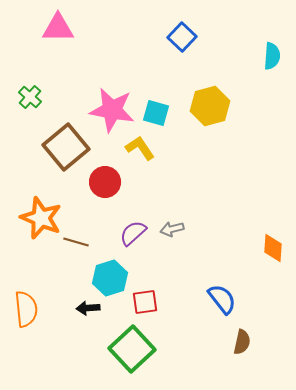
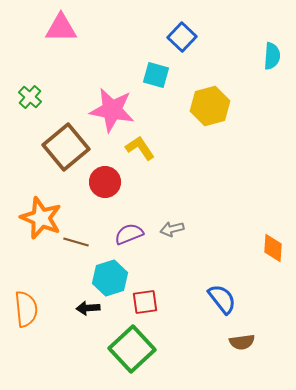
pink triangle: moved 3 px right
cyan square: moved 38 px up
purple semicircle: moved 4 px left, 1 px down; rotated 20 degrees clockwise
brown semicircle: rotated 70 degrees clockwise
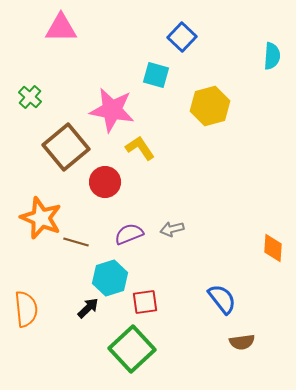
black arrow: rotated 140 degrees clockwise
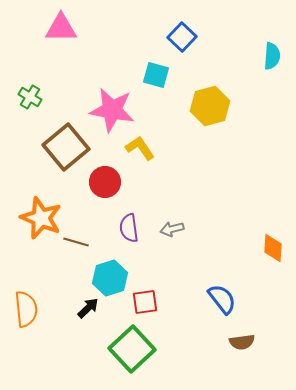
green cross: rotated 10 degrees counterclockwise
purple semicircle: moved 6 px up; rotated 76 degrees counterclockwise
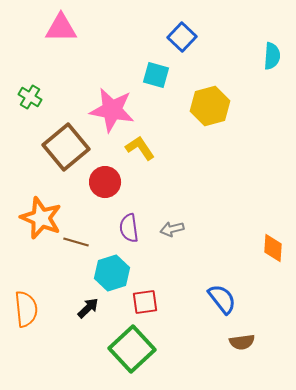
cyan hexagon: moved 2 px right, 5 px up
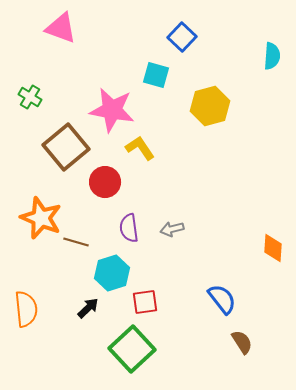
pink triangle: rotated 20 degrees clockwise
brown semicircle: rotated 115 degrees counterclockwise
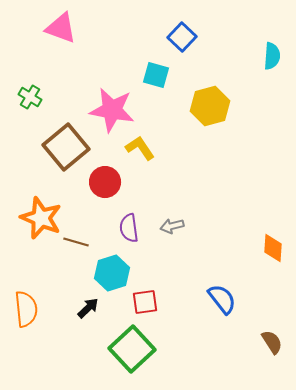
gray arrow: moved 3 px up
brown semicircle: moved 30 px right
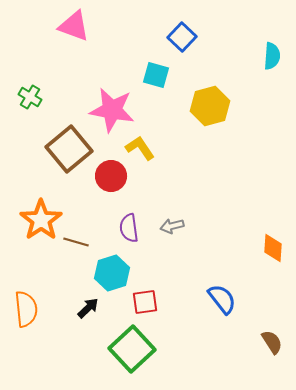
pink triangle: moved 13 px right, 2 px up
brown square: moved 3 px right, 2 px down
red circle: moved 6 px right, 6 px up
orange star: moved 2 px down; rotated 15 degrees clockwise
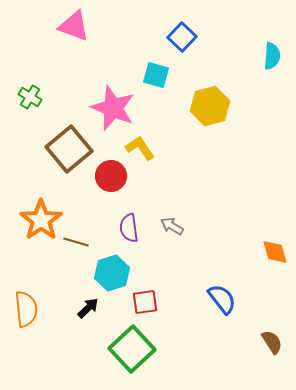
pink star: moved 1 px right, 2 px up; rotated 12 degrees clockwise
gray arrow: rotated 45 degrees clockwise
orange diamond: moved 2 px right, 4 px down; rotated 20 degrees counterclockwise
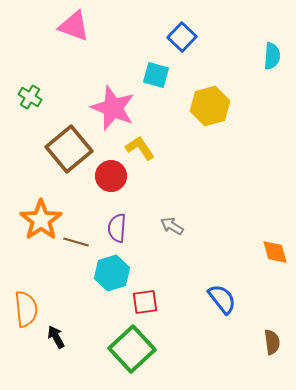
purple semicircle: moved 12 px left; rotated 12 degrees clockwise
black arrow: moved 32 px left, 29 px down; rotated 75 degrees counterclockwise
brown semicircle: rotated 25 degrees clockwise
